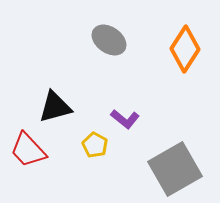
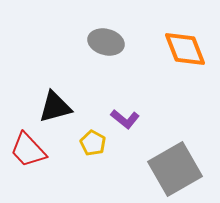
gray ellipse: moved 3 px left, 2 px down; rotated 20 degrees counterclockwise
orange diamond: rotated 54 degrees counterclockwise
yellow pentagon: moved 2 px left, 2 px up
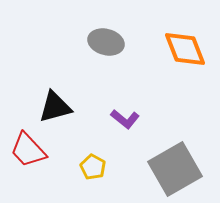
yellow pentagon: moved 24 px down
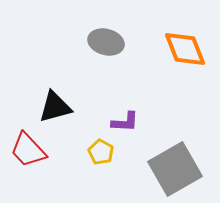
purple L-shape: moved 3 px down; rotated 36 degrees counterclockwise
yellow pentagon: moved 8 px right, 15 px up
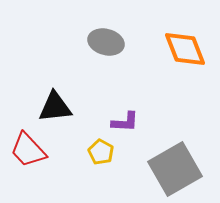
black triangle: rotated 9 degrees clockwise
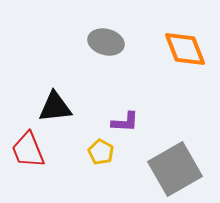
red trapezoid: rotated 21 degrees clockwise
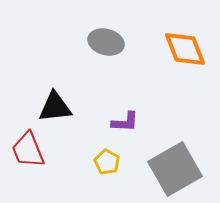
yellow pentagon: moved 6 px right, 10 px down
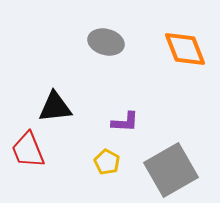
gray square: moved 4 px left, 1 px down
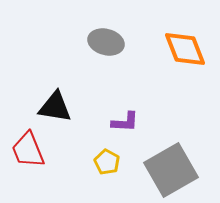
black triangle: rotated 15 degrees clockwise
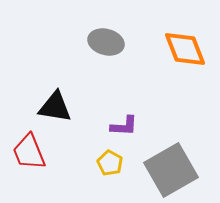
purple L-shape: moved 1 px left, 4 px down
red trapezoid: moved 1 px right, 2 px down
yellow pentagon: moved 3 px right, 1 px down
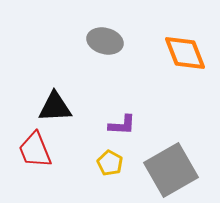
gray ellipse: moved 1 px left, 1 px up
orange diamond: moved 4 px down
black triangle: rotated 12 degrees counterclockwise
purple L-shape: moved 2 px left, 1 px up
red trapezoid: moved 6 px right, 2 px up
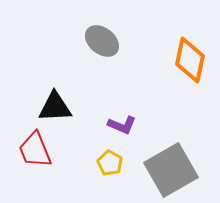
gray ellipse: moved 3 px left; rotated 24 degrees clockwise
orange diamond: moved 5 px right, 7 px down; rotated 33 degrees clockwise
purple L-shape: rotated 20 degrees clockwise
